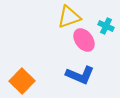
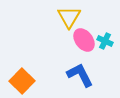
yellow triangle: rotated 40 degrees counterclockwise
cyan cross: moved 1 px left, 15 px down
blue L-shape: rotated 140 degrees counterclockwise
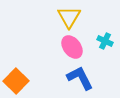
pink ellipse: moved 12 px left, 7 px down
blue L-shape: moved 3 px down
orange square: moved 6 px left
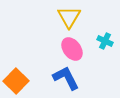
pink ellipse: moved 2 px down
blue L-shape: moved 14 px left
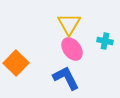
yellow triangle: moved 7 px down
cyan cross: rotated 14 degrees counterclockwise
orange square: moved 18 px up
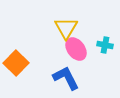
yellow triangle: moved 3 px left, 4 px down
cyan cross: moved 4 px down
pink ellipse: moved 4 px right
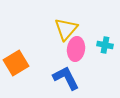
yellow triangle: moved 1 px down; rotated 10 degrees clockwise
pink ellipse: rotated 45 degrees clockwise
orange square: rotated 15 degrees clockwise
